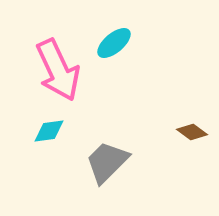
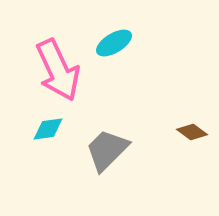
cyan ellipse: rotated 9 degrees clockwise
cyan diamond: moved 1 px left, 2 px up
gray trapezoid: moved 12 px up
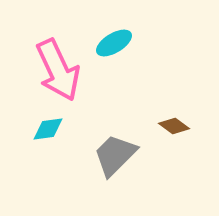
brown diamond: moved 18 px left, 6 px up
gray trapezoid: moved 8 px right, 5 px down
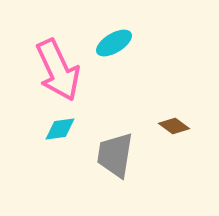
cyan diamond: moved 12 px right
gray trapezoid: rotated 36 degrees counterclockwise
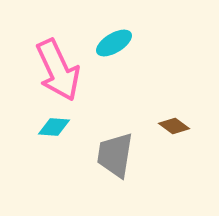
cyan diamond: moved 6 px left, 2 px up; rotated 12 degrees clockwise
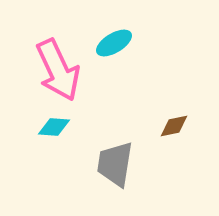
brown diamond: rotated 48 degrees counterclockwise
gray trapezoid: moved 9 px down
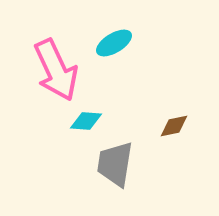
pink arrow: moved 2 px left
cyan diamond: moved 32 px right, 6 px up
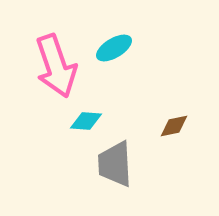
cyan ellipse: moved 5 px down
pink arrow: moved 4 px up; rotated 6 degrees clockwise
gray trapezoid: rotated 12 degrees counterclockwise
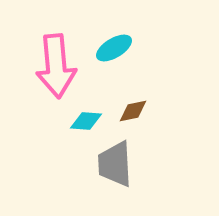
pink arrow: rotated 14 degrees clockwise
brown diamond: moved 41 px left, 15 px up
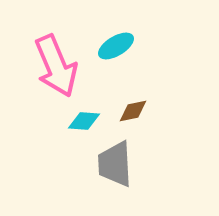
cyan ellipse: moved 2 px right, 2 px up
pink arrow: rotated 18 degrees counterclockwise
cyan diamond: moved 2 px left
